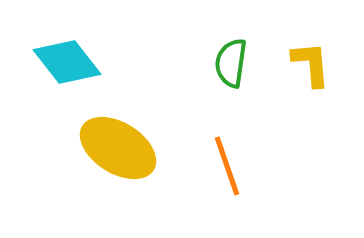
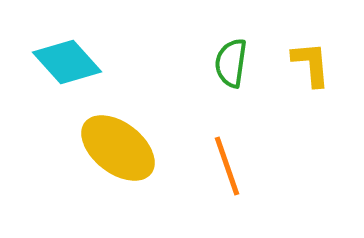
cyan diamond: rotated 4 degrees counterclockwise
yellow ellipse: rotated 6 degrees clockwise
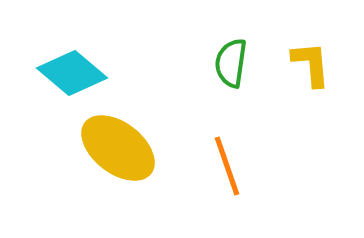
cyan diamond: moved 5 px right, 11 px down; rotated 8 degrees counterclockwise
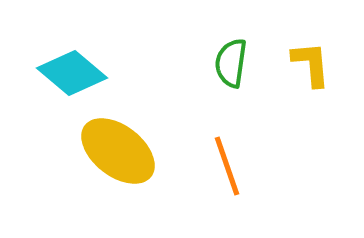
yellow ellipse: moved 3 px down
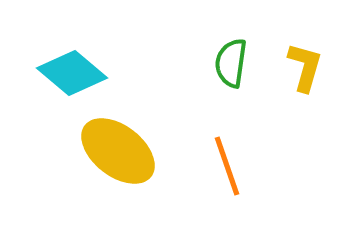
yellow L-shape: moved 6 px left, 3 px down; rotated 21 degrees clockwise
